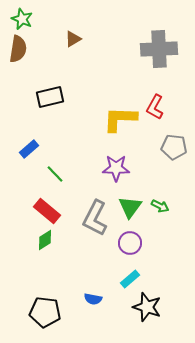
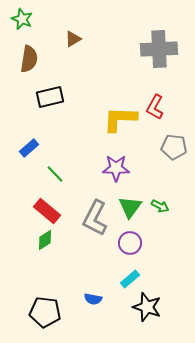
brown semicircle: moved 11 px right, 10 px down
blue rectangle: moved 1 px up
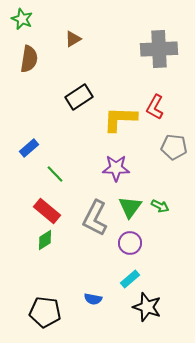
black rectangle: moved 29 px right; rotated 20 degrees counterclockwise
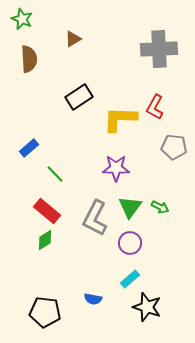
brown semicircle: rotated 12 degrees counterclockwise
green arrow: moved 1 px down
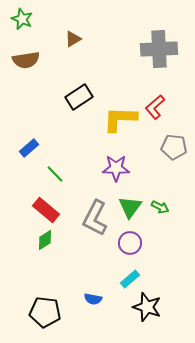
brown semicircle: moved 3 px left, 1 px down; rotated 84 degrees clockwise
red L-shape: rotated 20 degrees clockwise
red rectangle: moved 1 px left, 1 px up
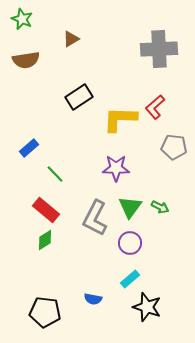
brown triangle: moved 2 px left
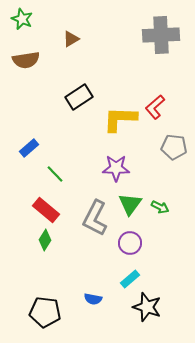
gray cross: moved 2 px right, 14 px up
green triangle: moved 3 px up
green diamond: rotated 25 degrees counterclockwise
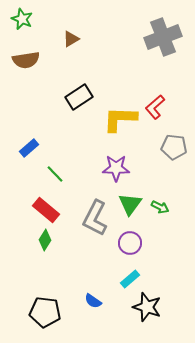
gray cross: moved 2 px right, 2 px down; rotated 18 degrees counterclockwise
blue semicircle: moved 2 px down; rotated 24 degrees clockwise
